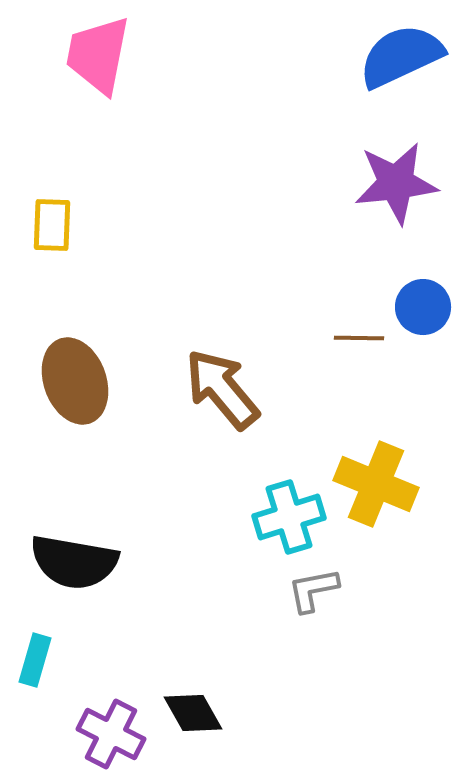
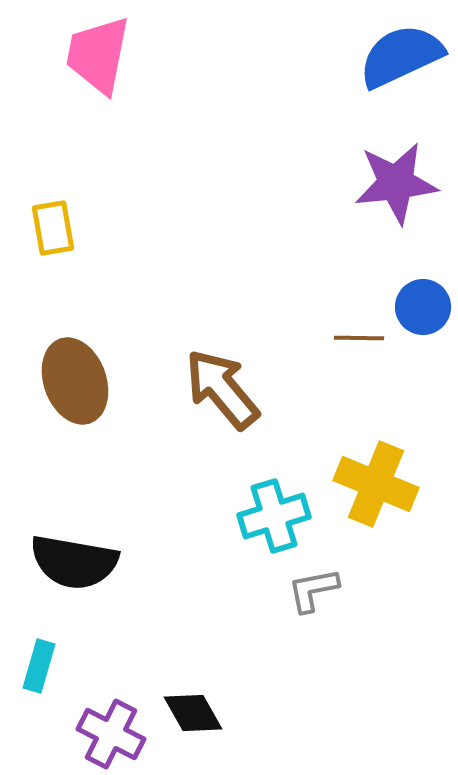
yellow rectangle: moved 1 px right, 3 px down; rotated 12 degrees counterclockwise
cyan cross: moved 15 px left, 1 px up
cyan rectangle: moved 4 px right, 6 px down
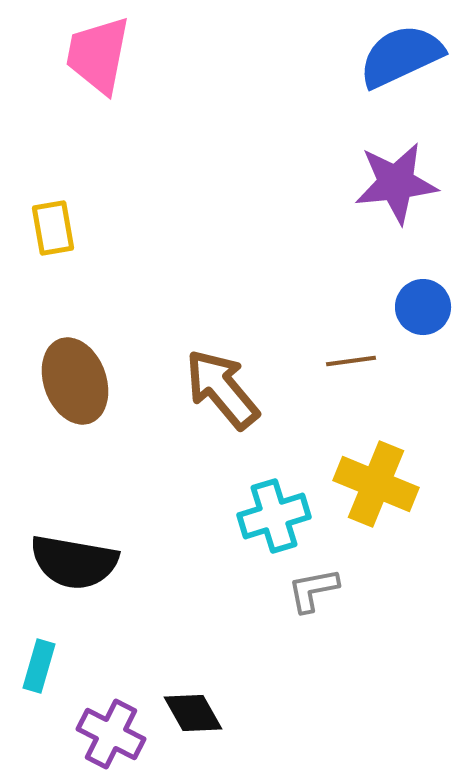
brown line: moved 8 px left, 23 px down; rotated 9 degrees counterclockwise
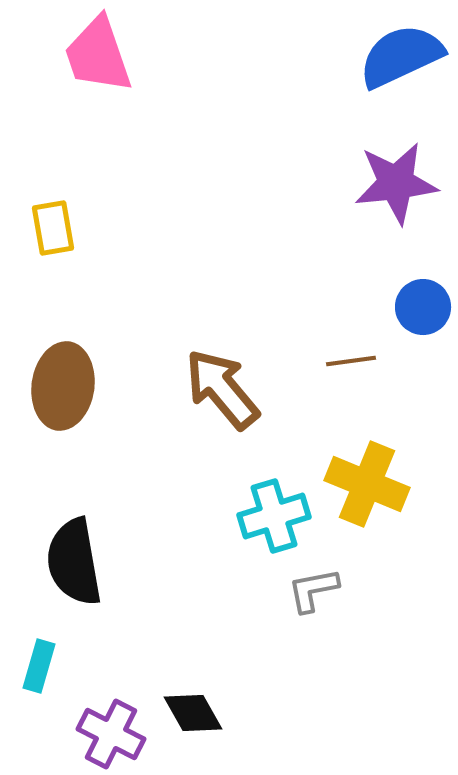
pink trapezoid: rotated 30 degrees counterclockwise
brown ellipse: moved 12 px left, 5 px down; rotated 28 degrees clockwise
yellow cross: moved 9 px left
black semicircle: rotated 70 degrees clockwise
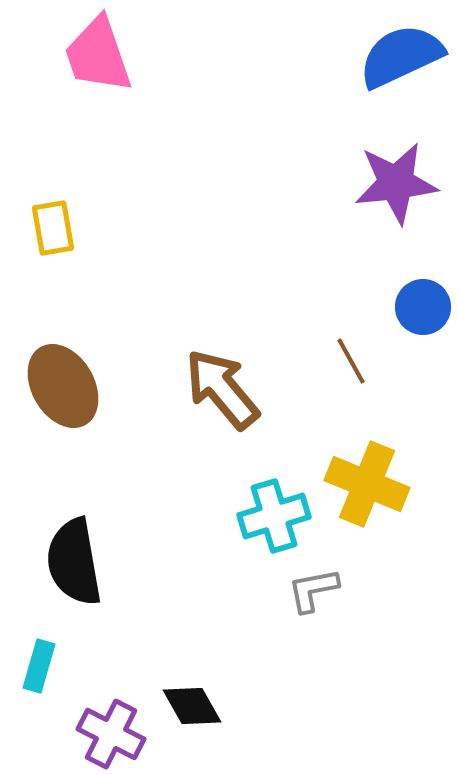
brown line: rotated 69 degrees clockwise
brown ellipse: rotated 38 degrees counterclockwise
black diamond: moved 1 px left, 7 px up
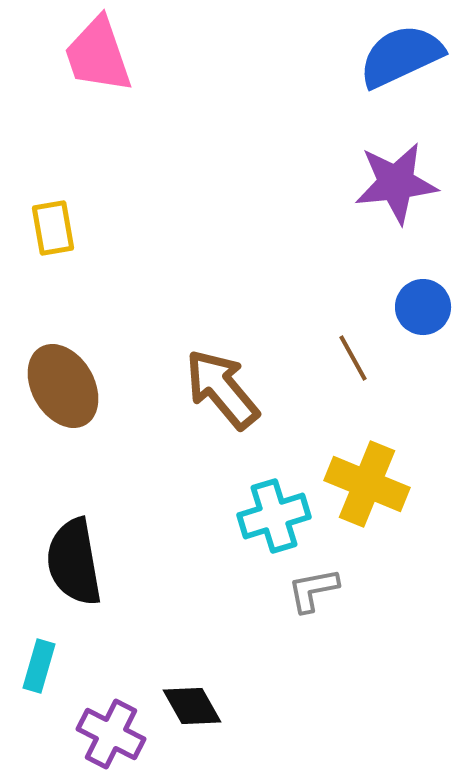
brown line: moved 2 px right, 3 px up
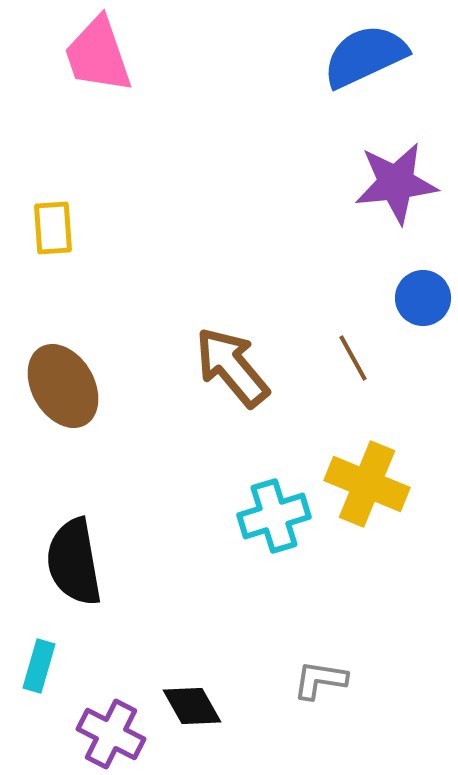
blue semicircle: moved 36 px left
yellow rectangle: rotated 6 degrees clockwise
blue circle: moved 9 px up
brown arrow: moved 10 px right, 22 px up
gray L-shape: moved 7 px right, 90 px down; rotated 20 degrees clockwise
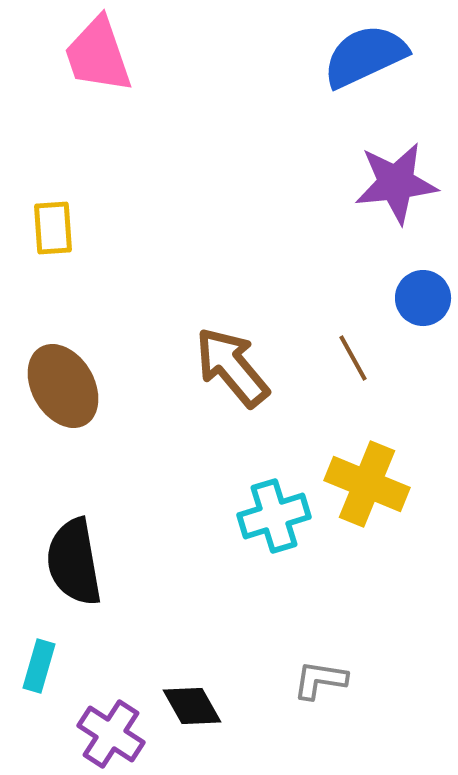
purple cross: rotated 6 degrees clockwise
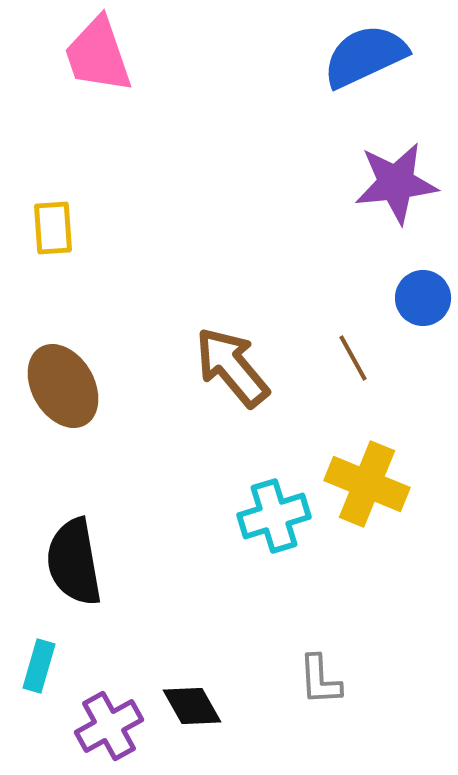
gray L-shape: rotated 102 degrees counterclockwise
purple cross: moved 2 px left, 8 px up; rotated 28 degrees clockwise
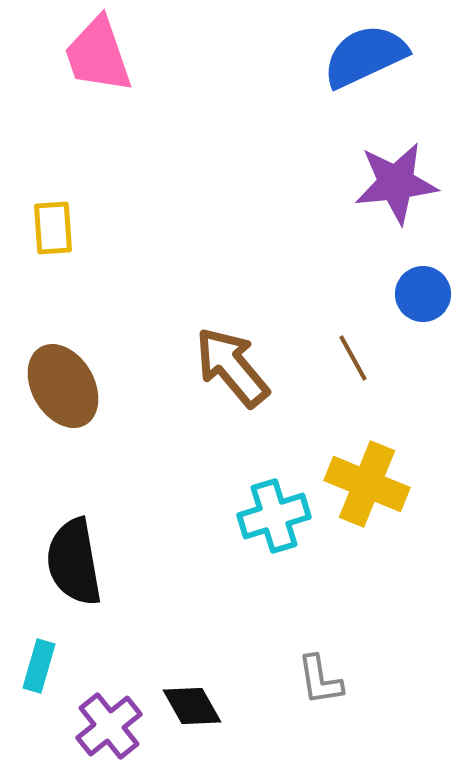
blue circle: moved 4 px up
gray L-shape: rotated 6 degrees counterclockwise
purple cross: rotated 10 degrees counterclockwise
